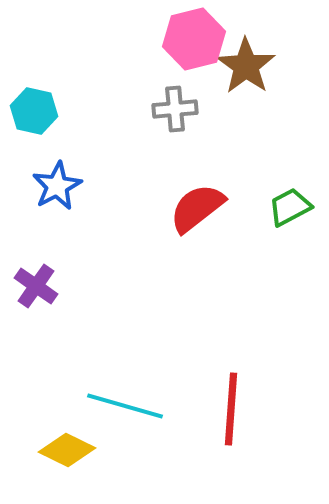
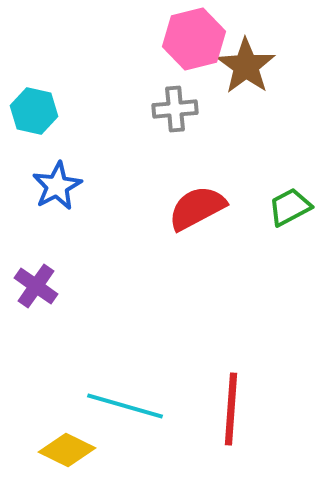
red semicircle: rotated 10 degrees clockwise
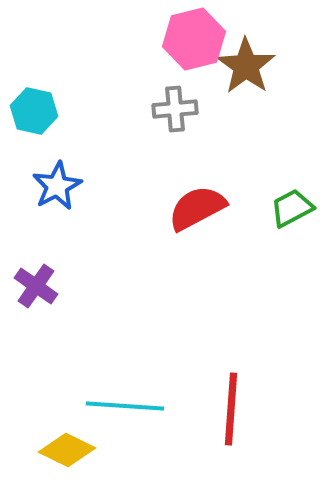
green trapezoid: moved 2 px right, 1 px down
cyan line: rotated 12 degrees counterclockwise
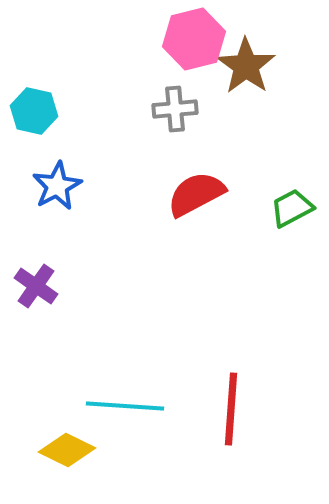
red semicircle: moved 1 px left, 14 px up
